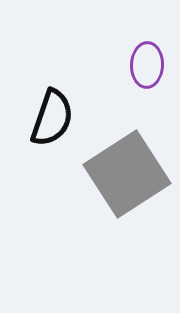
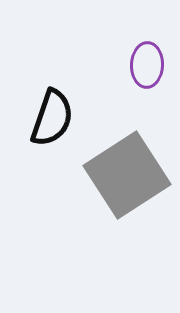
gray square: moved 1 px down
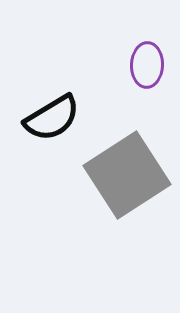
black semicircle: rotated 40 degrees clockwise
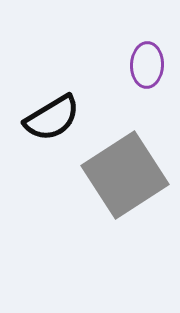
gray square: moved 2 px left
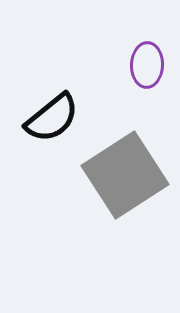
black semicircle: rotated 8 degrees counterclockwise
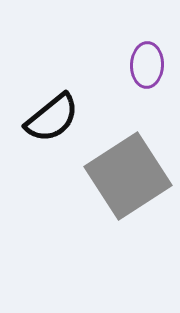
gray square: moved 3 px right, 1 px down
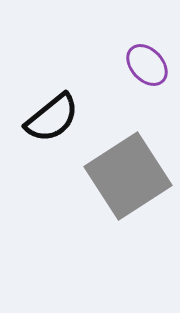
purple ellipse: rotated 45 degrees counterclockwise
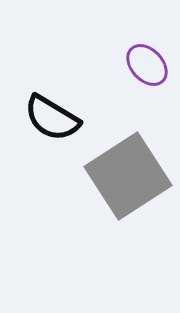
black semicircle: rotated 70 degrees clockwise
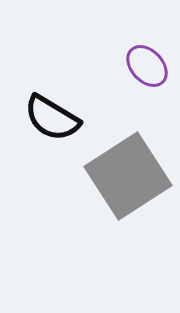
purple ellipse: moved 1 px down
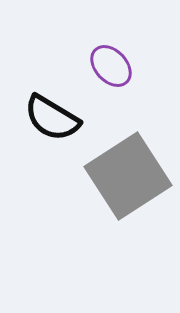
purple ellipse: moved 36 px left
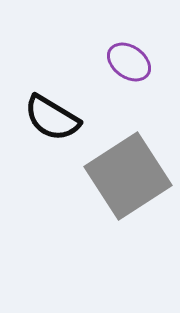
purple ellipse: moved 18 px right, 4 px up; rotated 12 degrees counterclockwise
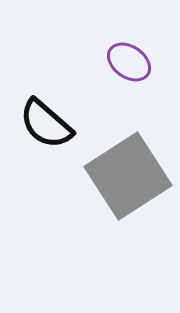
black semicircle: moved 6 px left, 6 px down; rotated 10 degrees clockwise
